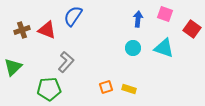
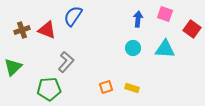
cyan triangle: moved 1 px right, 1 px down; rotated 15 degrees counterclockwise
yellow rectangle: moved 3 px right, 1 px up
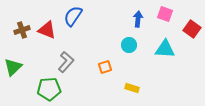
cyan circle: moved 4 px left, 3 px up
orange square: moved 1 px left, 20 px up
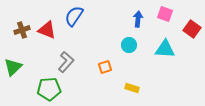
blue semicircle: moved 1 px right
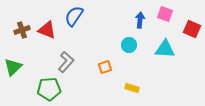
blue arrow: moved 2 px right, 1 px down
red square: rotated 12 degrees counterclockwise
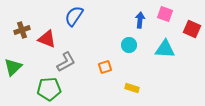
red triangle: moved 9 px down
gray L-shape: rotated 20 degrees clockwise
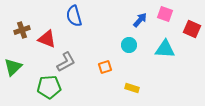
blue semicircle: rotated 50 degrees counterclockwise
blue arrow: rotated 35 degrees clockwise
green pentagon: moved 2 px up
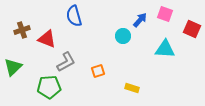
cyan circle: moved 6 px left, 9 px up
orange square: moved 7 px left, 4 px down
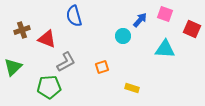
orange square: moved 4 px right, 4 px up
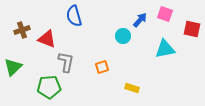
red square: rotated 12 degrees counterclockwise
cyan triangle: rotated 15 degrees counterclockwise
gray L-shape: rotated 50 degrees counterclockwise
